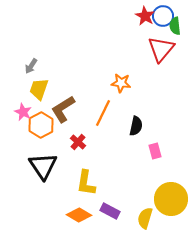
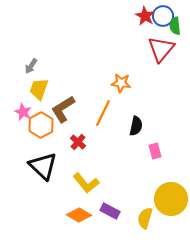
black triangle: rotated 12 degrees counterclockwise
yellow L-shape: rotated 48 degrees counterclockwise
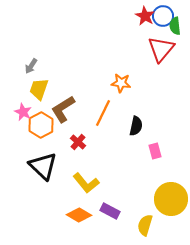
yellow semicircle: moved 7 px down
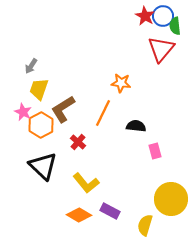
black semicircle: rotated 96 degrees counterclockwise
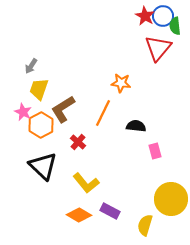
red triangle: moved 3 px left, 1 px up
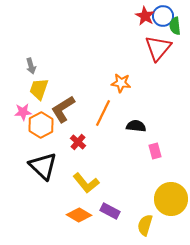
gray arrow: rotated 49 degrees counterclockwise
pink star: rotated 30 degrees counterclockwise
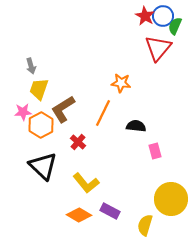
green semicircle: rotated 30 degrees clockwise
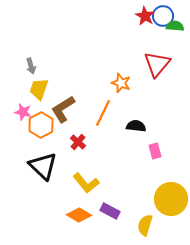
green semicircle: rotated 72 degrees clockwise
red triangle: moved 1 px left, 16 px down
orange star: rotated 12 degrees clockwise
pink star: rotated 18 degrees clockwise
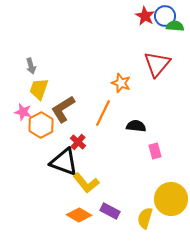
blue circle: moved 2 px right
black triangle: moved 21 px right, 4 px up; rotated 24 degrees counterclockwise
yellow semicircle: moved 7 px up
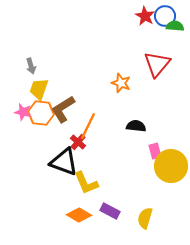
orange line: moved 15 px left, 13 px down
orange hexagon: moved 12 px up; rotated 25 degrees counterclockwise
yellow L-shape: rotated 16 degrees clockwise
yellow circle: moved 33 px up
